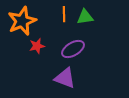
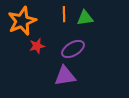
green triangle: moved 1 px down
purple triangle: moved 2 px up; rotated 30 degrees counterclockwise
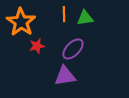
orange star: moved 1 px left, 1 px down; rotated 16 degrees counterclockwise
purple ellipse: rotated 15 degrees counterclockwise
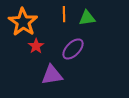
green triangle: moved 2 px right
orange star: moved 2 px right
red star: moved 1 px left; rotated 21 degrees counterclockwise
purple triangle: moved 13 px left, 1 px up
